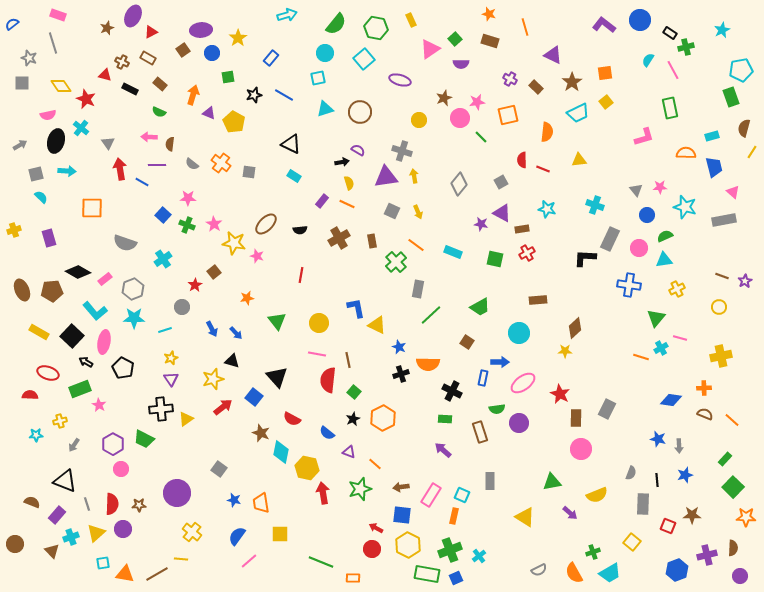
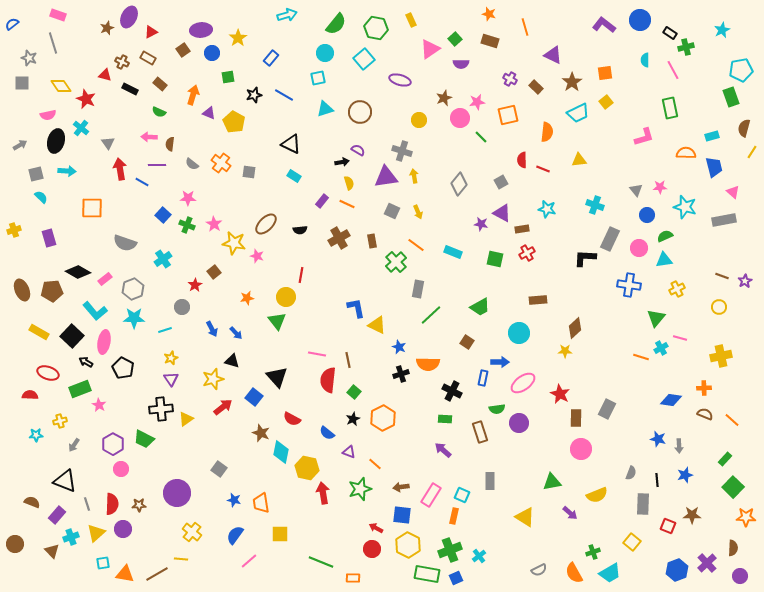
purple ellipse at (133, 16): moved 4 px left, 1 px down
cyan semicircle at (648, 60): moved 3 px left; rotated 32 degrees counterclockwise
yellow circle at (319, 323): moved 33 px left, 26 px up
blue semicircle at (237, 536): moved 2 px left, 1 px up
purple cross at (707, 555): moved 8 px down; rotated 30 degrees counterclockwise
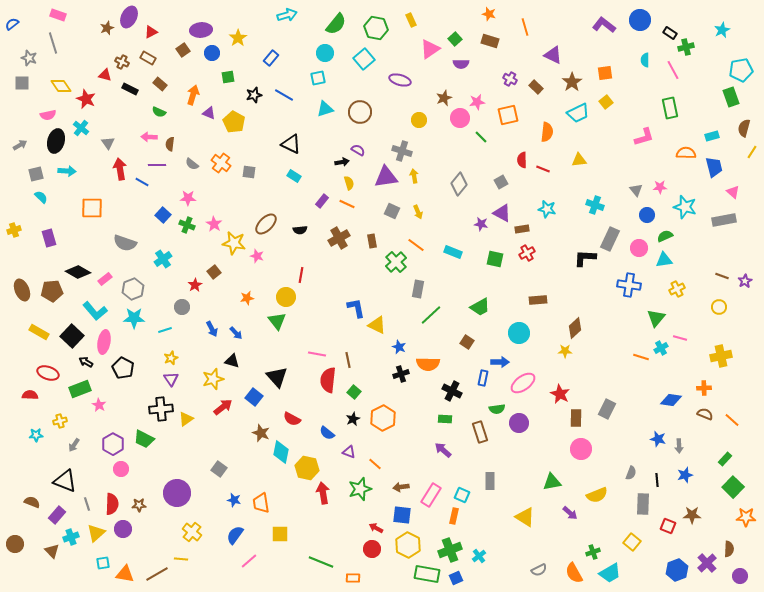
brown semicircle at (733, 548): moved 4 px left, 1 px down
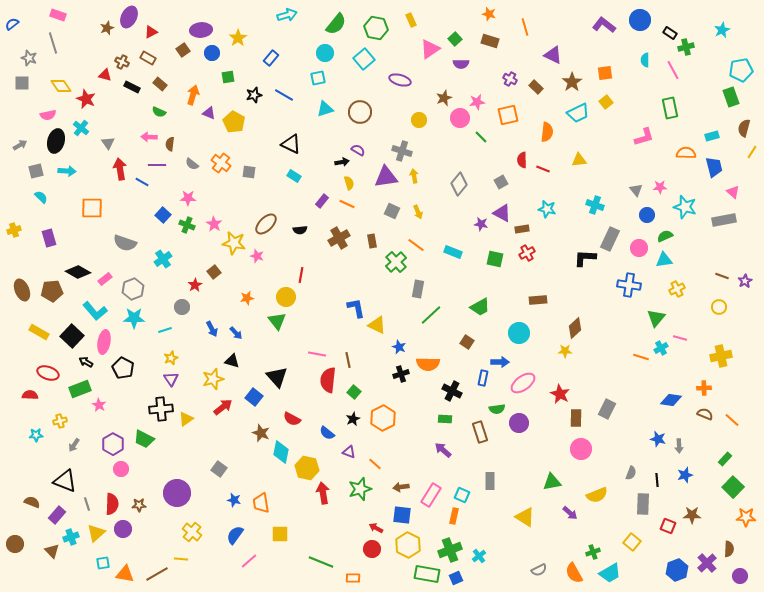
black rectangle at (130, 89): moved 2 px right, 2 px up
gray square at (36, 174): moved 3 px up
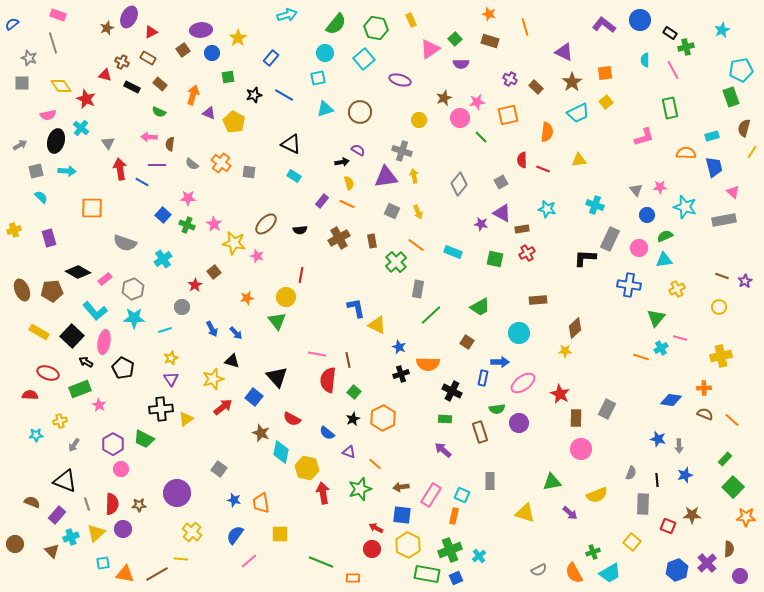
purple triangle at (553, 55): moved 11 px right, 3 px up
yellow triangle at (525, 517): moved 4 px up; rotated 15 degrees counterclockwise
